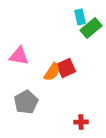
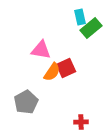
pink triangle: moved 22 px right, 6 px up
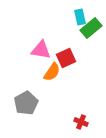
red square: moved 10 px up
gray pentagon: moved 1 px down
red cross: rotated 24 degrees clockwise
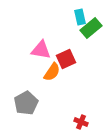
red square: moved 1 px down
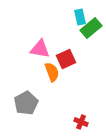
pink triangle: moved 1 px left, 1 px up
orange semicircle: rotated 54 degrees counterclockwise
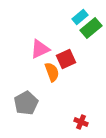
cyan rectangle: rotated 63 degrees clockwise
pink triangle: rotated 35 degrees counterclockwise
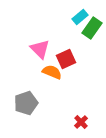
green rectangle: moved 1 px right; rotated 15 degrees counterclockwise
pink triangle: rotated 50 degrees counterclockwise
orange semicircle: rotated 48 degrees counterclockwise
gray pentagon: rotated 10 degrees clockwise
red cross: rotated 24 degrees clockwise
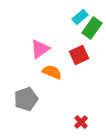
pink triangle: rotated 40 degrees clockwise
red square: moved 13 px right, 4 px up
gray pentagon: moved 4 px up
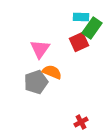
cyan rectangle: moved 1 px right; rotated 42 degrees clockwise
pink triangle: rotated 20 degrees counterclockwise
red square: moved 13 px up
gray pentagon: moved 10 px right, 17 px up
red cross: rotated 16 degrees clockwise
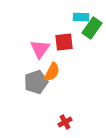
red square: moved 15 px left; rotated 18 degrees clockwise
orange semicircle: rotated 96 degrees clockwise
red cross: moved 16 px left
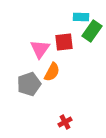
green rectangle: moved 3 px down
gray pentagon: moved 7 px left, 2 px down
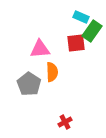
cyan rectangle: rotated 21 degrees clockwise
red square: moved 12 px right, 1 px down
pink triangle: rotated 50 degrees clockwise
orange semicircle: rotated 30 degrees counterclockwise
gray pentagon: rotated 20 degrees counterclockwise
